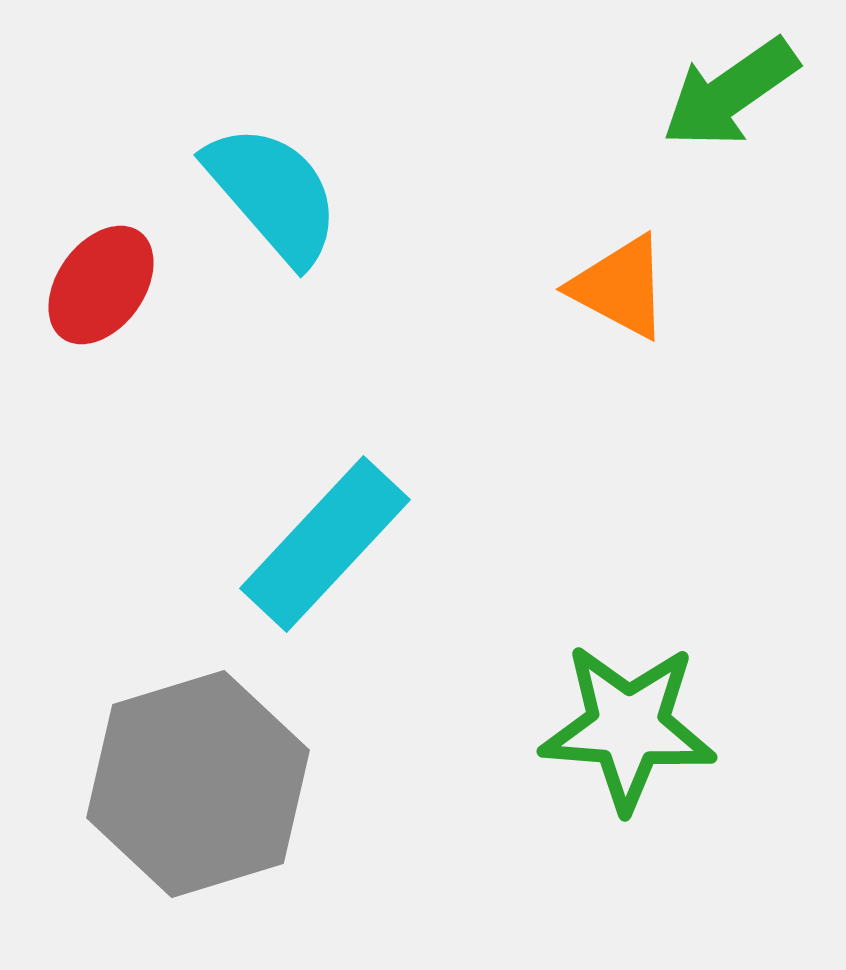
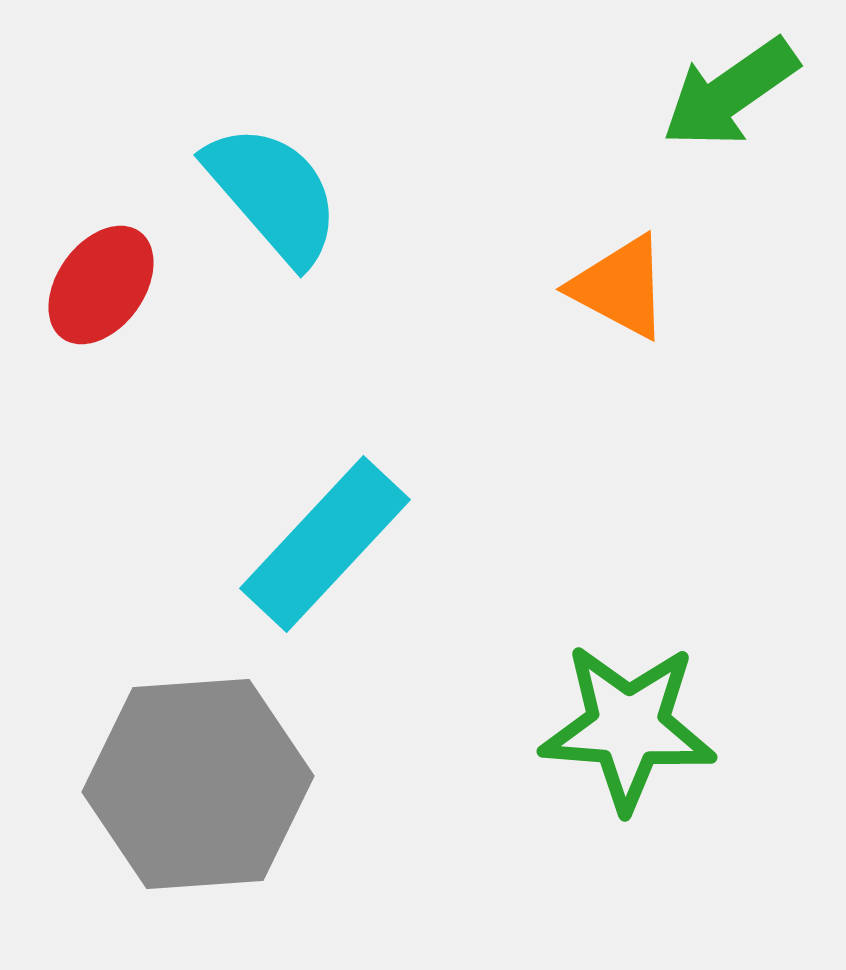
gray hexagon: rotated 13 degrees clockwise
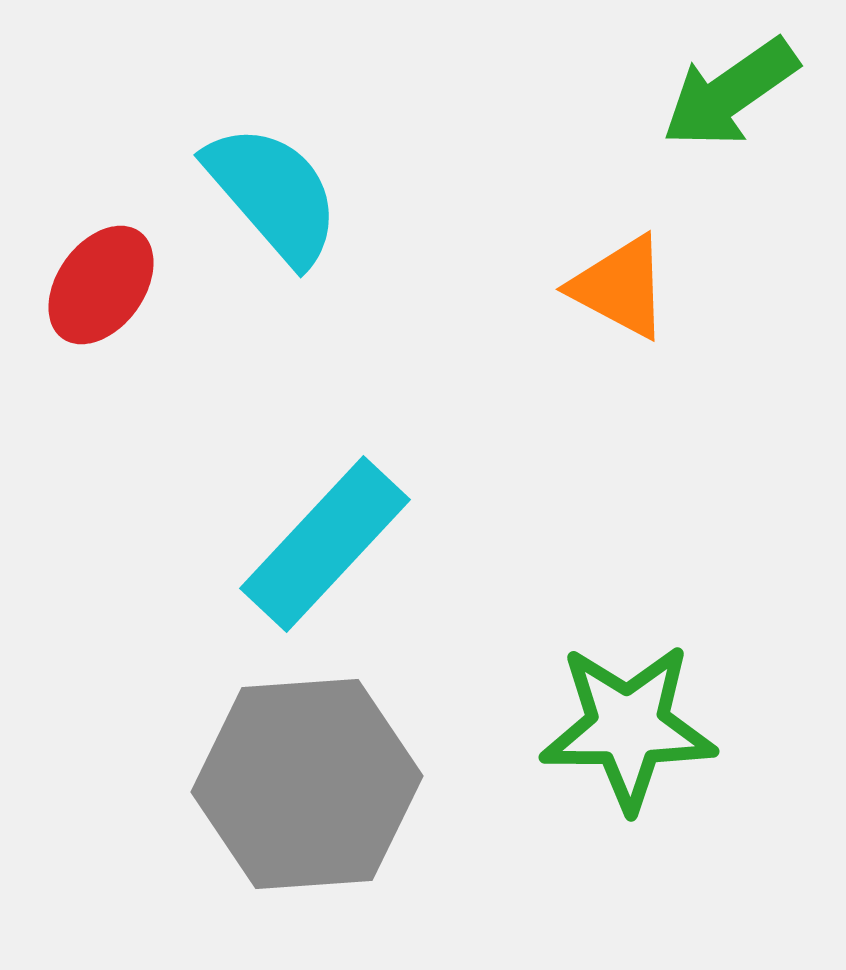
green star: rotated 4 degrees counterclockwise
gray hexagon: moved 109 px right
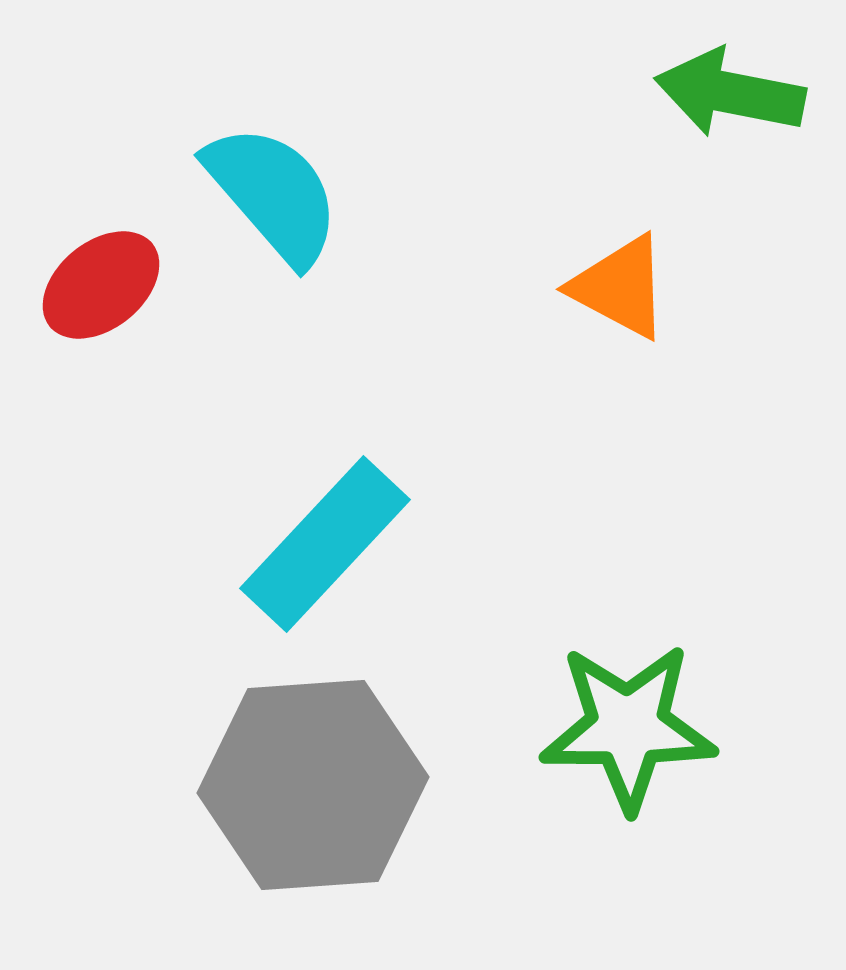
green arrow: rotated 46 degrees clockwise
red ellipse: rotated 15 degrees clockwise
gray hexagon: moved 6 px right, 1 px down
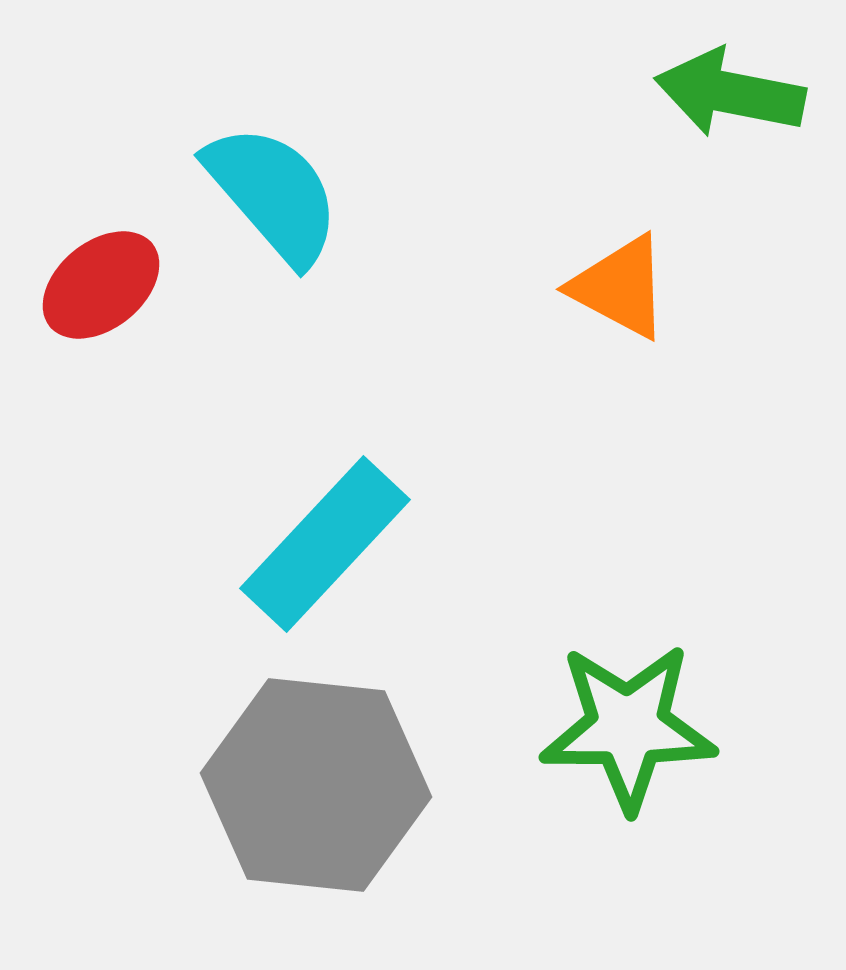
gray hexagon: moved 3 px right; rotated 10 degrees clockwise
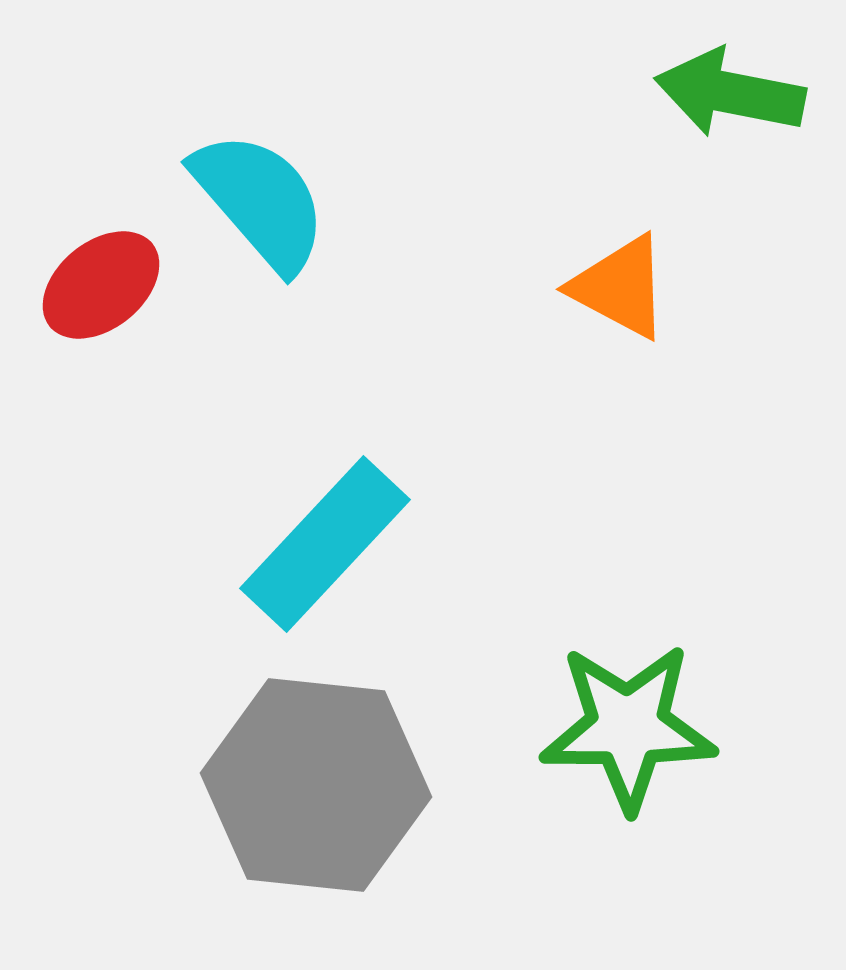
cyan semicircle: moved 13 px left, 7 px down
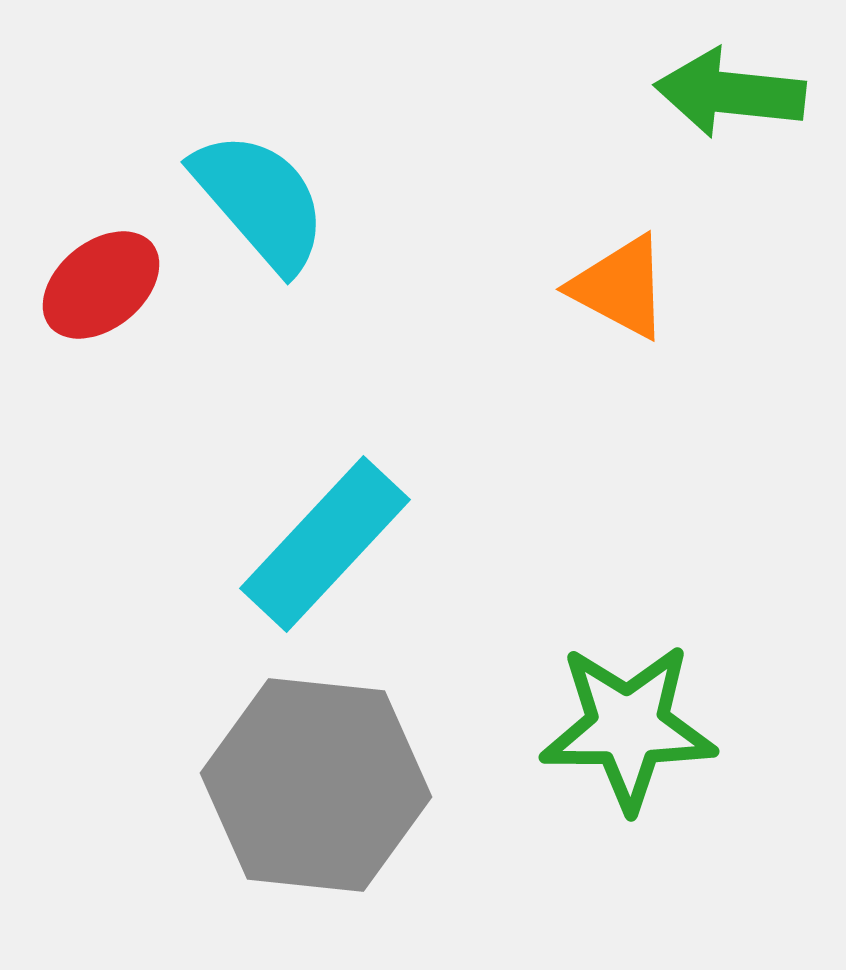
green arrow: rotated 5 degrees counterclockwise
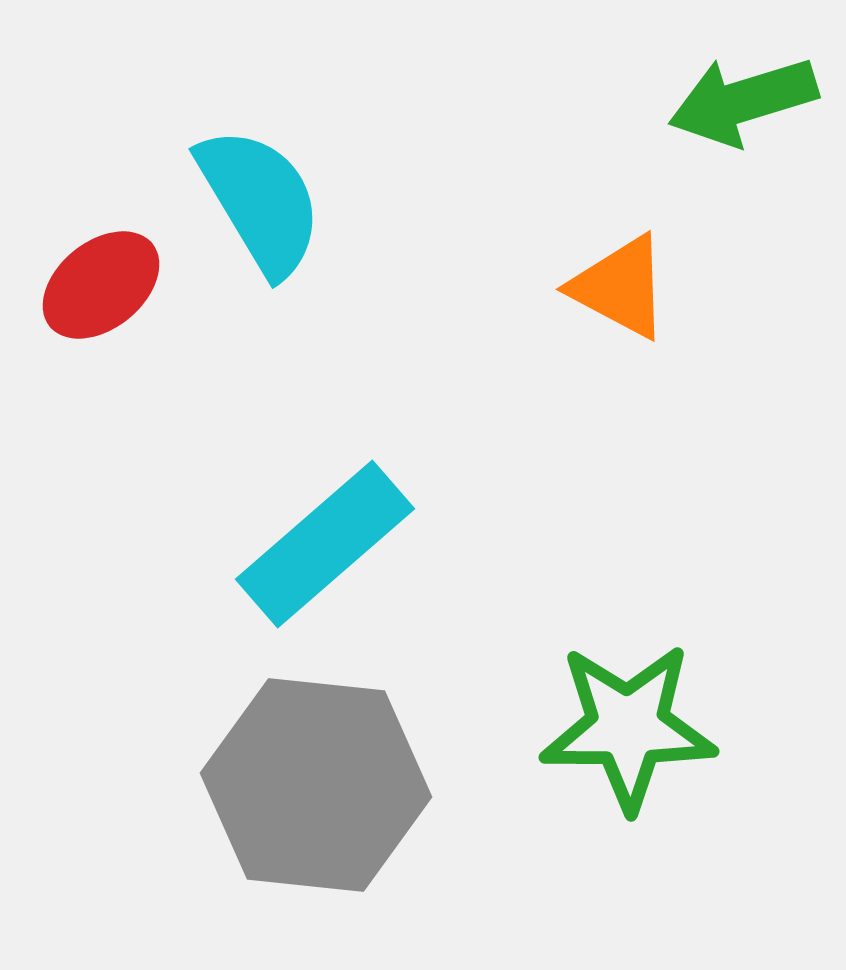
green arrow: moved 13 px right, 8 px down; rotated 23 degrees counterclockwise
cyan semicircle: rotated 10 degrees clockwise
cyan rectangle: rotated 6 degrees clockwise
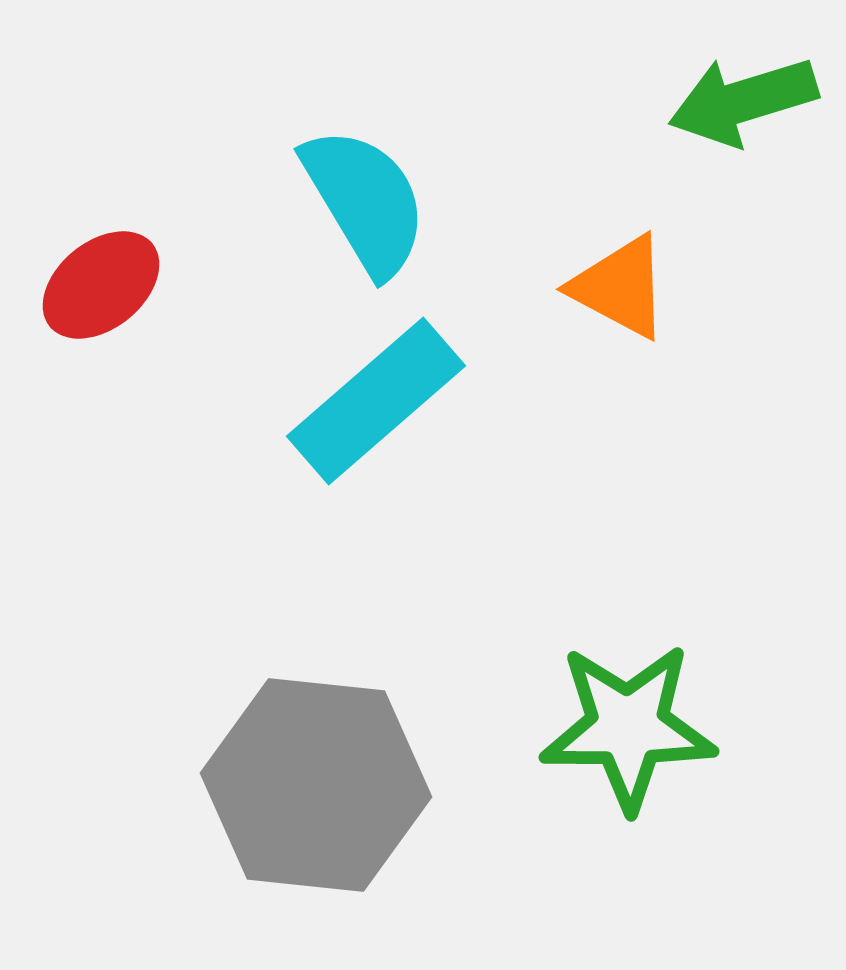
cyan semicircle: moved 105 px right
cyan rectangle: moved 51 px right, 143 px up
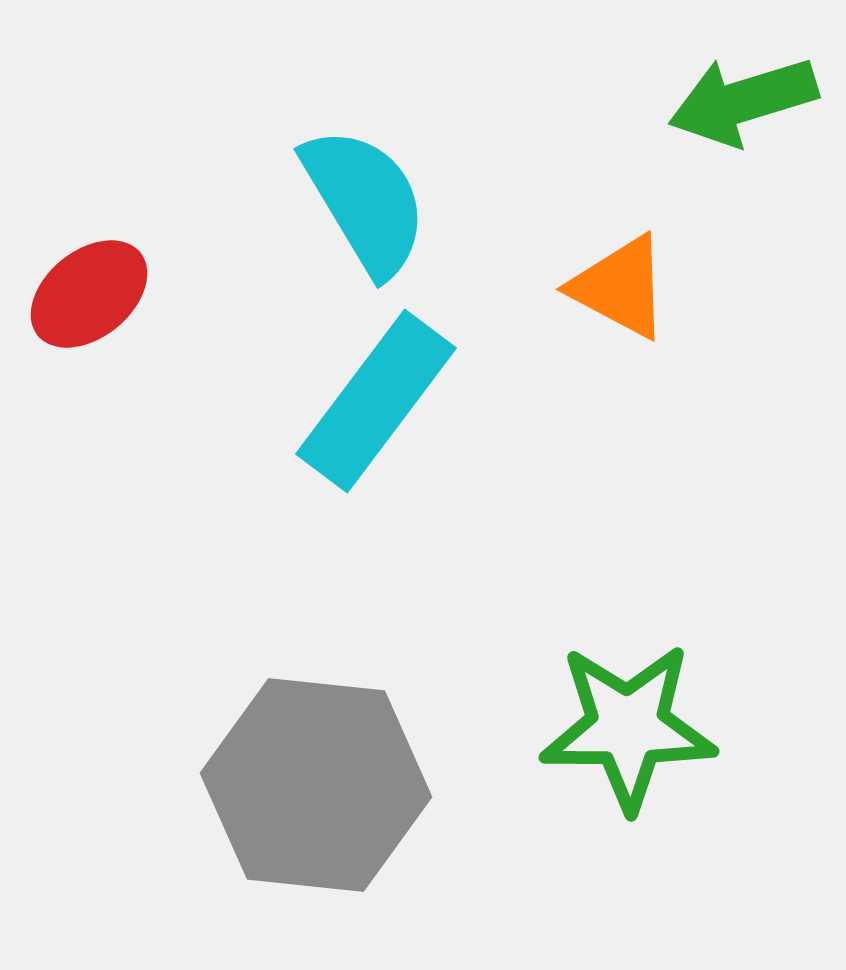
red ellipse: moved 12 px left, 9 px down
cyan rectangle: rotated 12 degrees counterclockwise
